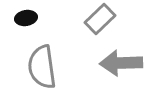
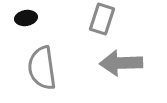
gray rectangle: moved 2 px right; rotated 28 degrees counterclockwise
gray semicircle: moved 1 px down
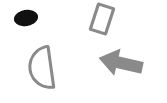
gray arrow: rotated 15 degrees clockwise
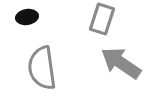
black ellipse: moved 1 px right, 1 px up
gray arrow: rotated 21 degrees clockwise
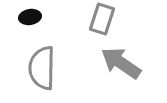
black ellipse: moved 3 px right
gray semicircle: rotated 9 degrees clockwise
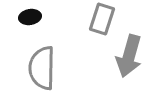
gray arrow: moved 8 px right, 7 px up; rotated 108 degrees counterclockwise
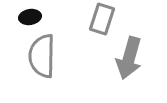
gray arrow: moved 2 px down
gray semicircle: moved 12 px up
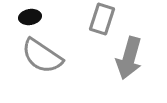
gray semicircle: rotated 57 degrees counterclockwise
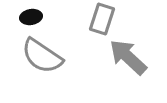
black ellipse: moved 1 px right
gray arrow: moved 1 px left, 1 px up; rotated 117 degrees clockwise
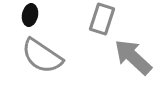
black ellipse: moved 1 px left, 2 px up; rotated 70 degrees counterclockwise
gray arrow: moved 5 px right
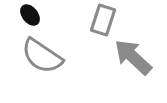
black ellipse: rotated 50 degrees counterclockwise
gray rectangle: moved 1 px right, 1 px down
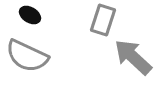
black ellipse: rotated 20 degrees counterclockwise
gray semicircle: moved 15 px left; rotated 9 degrees counterclockwise
